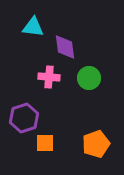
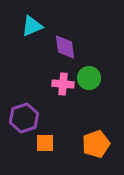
cyan triangle: moved 1 px left, 1 px up; rotated 30 degrees counterclockwise
pink cross: moved 14 px right, 7 px down
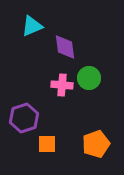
pink cross: moved 1 px left, 1 px down
orange square: moved 2 px right, 1 px down
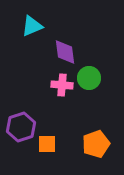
purple diamond: moved 5 px down
purple hexagon: moved 3 px left, 9 px down
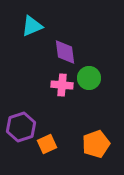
orange square: rotated 24 degrees counterclockwise
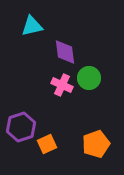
cyan triangle: rotated 10 degrees clockwise
pink cross: rotated 20 degrees clockwise
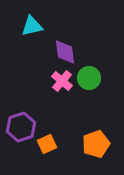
pink cross: moved 4 px up; rotated 15 degrees clockwise
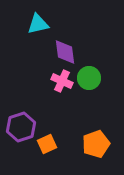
cyan triangle: moved 6 px right, 2 px up
pink cross: rotated 15 degrees counterclockwise
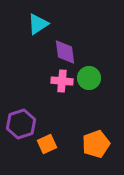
cyan triangle: rotated 20 degrees counterclockwise
pink cross: rotated 20 degrees counterclockwise
purple hexagon: moved 3 px up
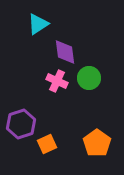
pink cross: moved 5 px left; rotated 20 degrees clockwise
orange pentagon: moved 1 px right, 1 px up; rotated 16 degrees counterclockwise
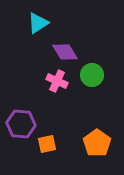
cyan triangle: moved 1 px up
purple diamond: rotated 24 degrees counterclockwise
green circle: moved 3 px right, 3 px up
purple hexagon: rotated 24 degrees clockwise
orange square: rotated 12 degrees clockwise
